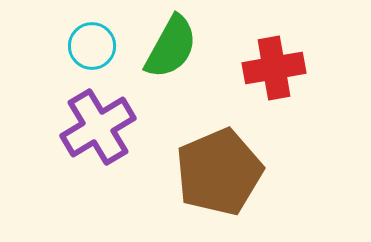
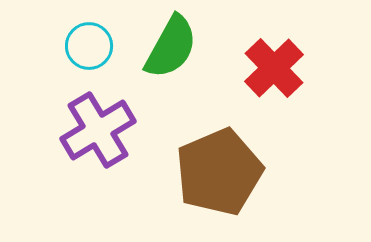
cyan circle: moved 3 px left
red cross: rotated 34 degrees counterclockwise
purple cross: moved 3 px down
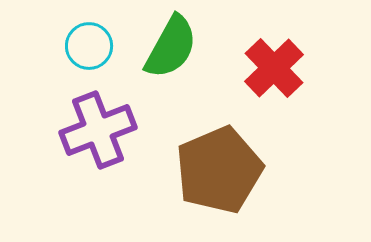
purple cross: rotated 10 degrees clockwise
brown pentagon: moved 2 px up
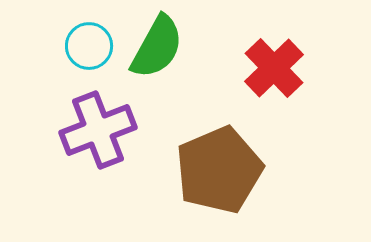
green semicircle: moved 14 px left
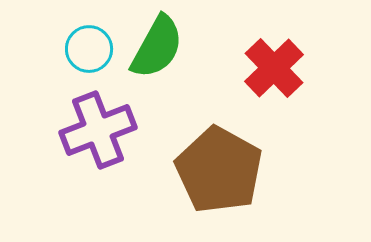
cyan circle: moved 3 px down
brown pentagon: rotated 20 degrees counterclockwise
